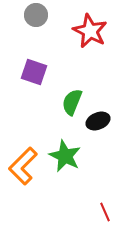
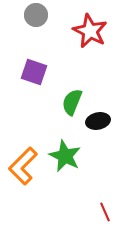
black ellipse: rotated 10 degrees clockwise
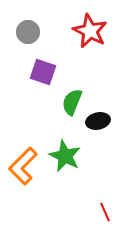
gray circle: moved 8 px left, 17 px down
purple square: moved 9 px right
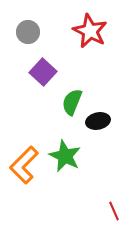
purple square: rotated 24 degrees clockwise
orange L-shape: moved 1 px right, 1 px up
red line: moved 9 px right, 1 px up
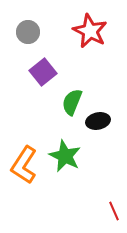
purple square: rotated 8 degrees clockwise
orange L-shape: rotated 12 degrees counterclockwise
